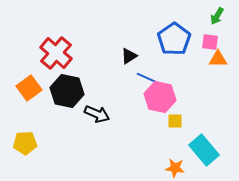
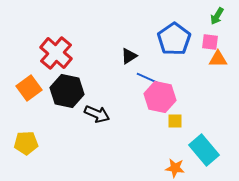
yellow pentagon: moved 1 px right
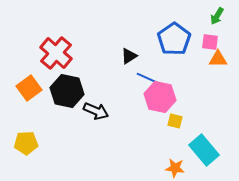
black arrow: moved 1 px left, 3 px up
yellow square: rotated 14 degrees clockwise
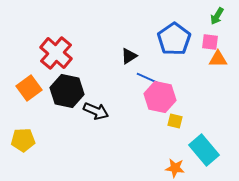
yellow pentagon: moved 3 px left, 3 px up
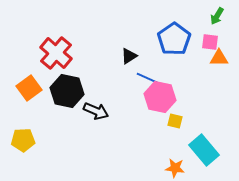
orange triangle: moved 1 px right, 1 px up
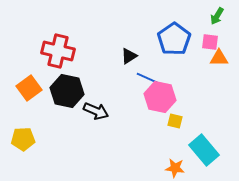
red cross: moved 2 px right, 2 px up; rotated 28 degrees counterclockwise
yellow pentagon: moved 1 px up
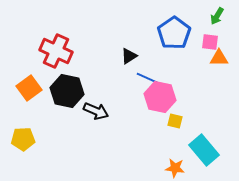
blue pentagon: moved 6 px up
red cross: moved 2 px left; rotated 12 degrees clockwise
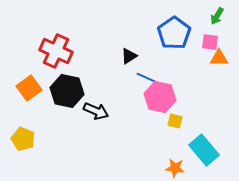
yellow pentagon: rotated 25 degrees clockwise
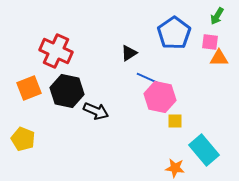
black triangle: moved 3 px up
orange square: rotated 15 degrees clockwise
yellow square: rotated 14 degrees counterclockwise
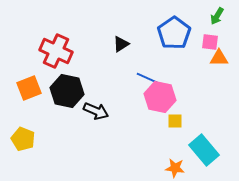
black triangle: moved 8 px left, 9 px up
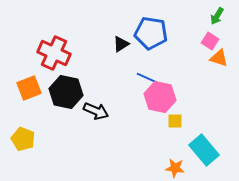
blue pentagon: moved 23 px left; rotated 28 degrees counterclockwise
pink square: moved 1 px up; rotated 24 degrees clockwise
red cross: moved 2 px left, 2 px down
orange triangle: rotated 18 degrees clockwise
black hexagon: moved 1 px left, 1 px down
